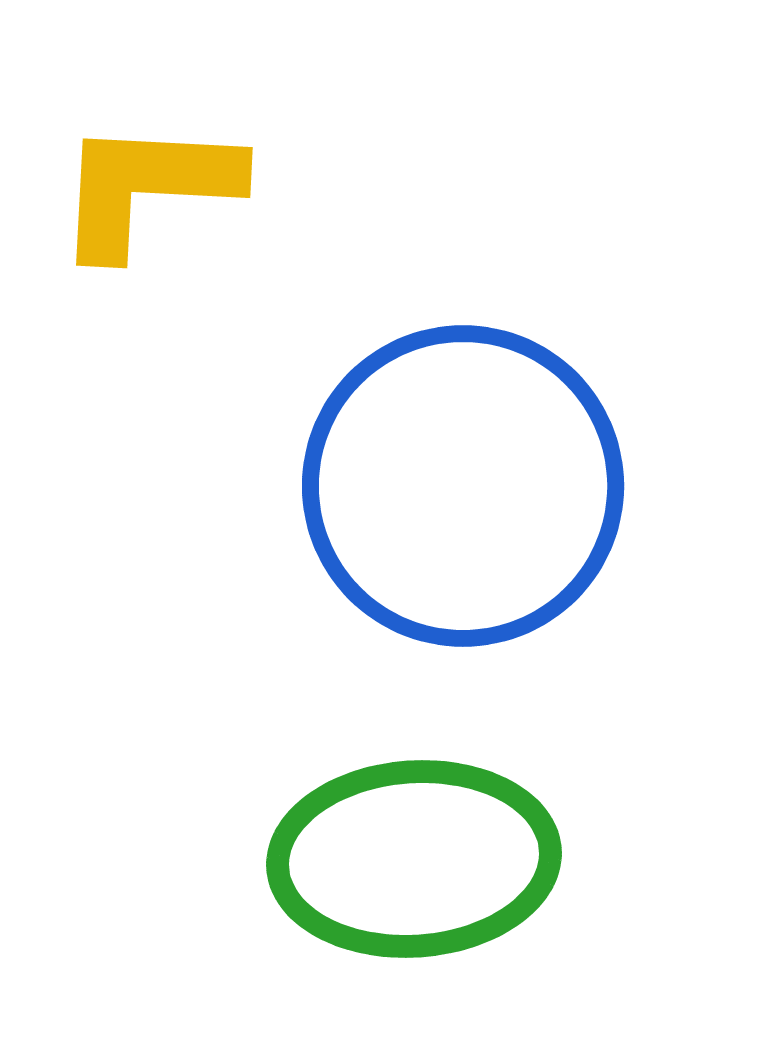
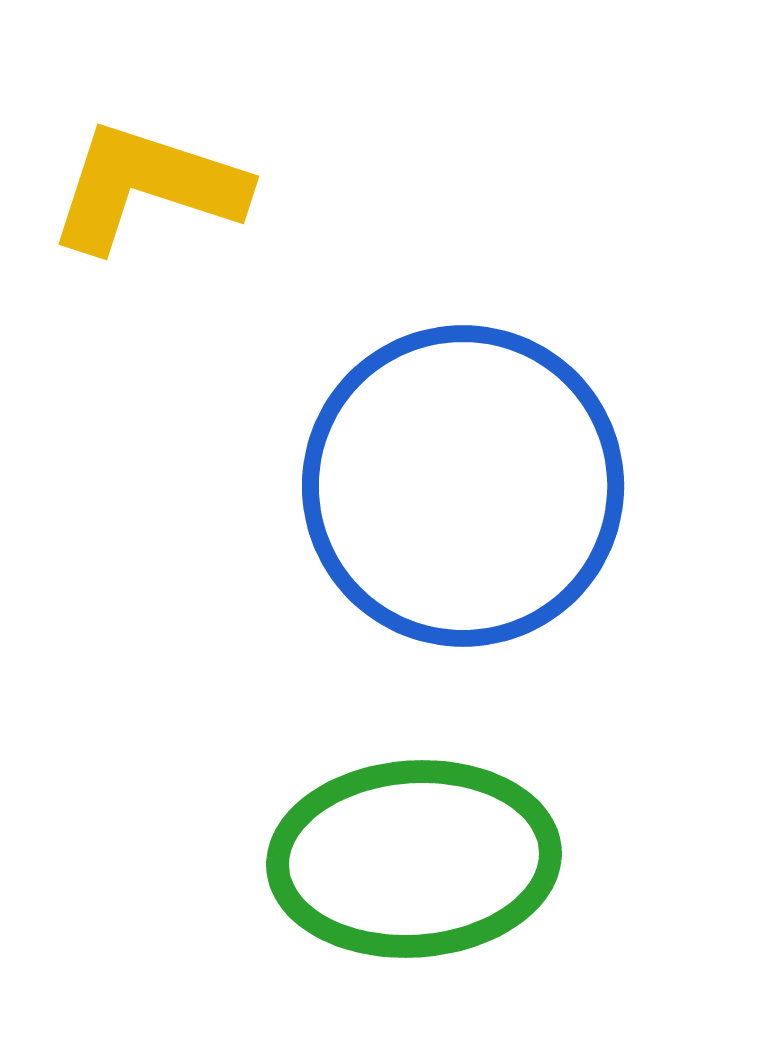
yellow L-shape: rotated 15 degrees clockwise
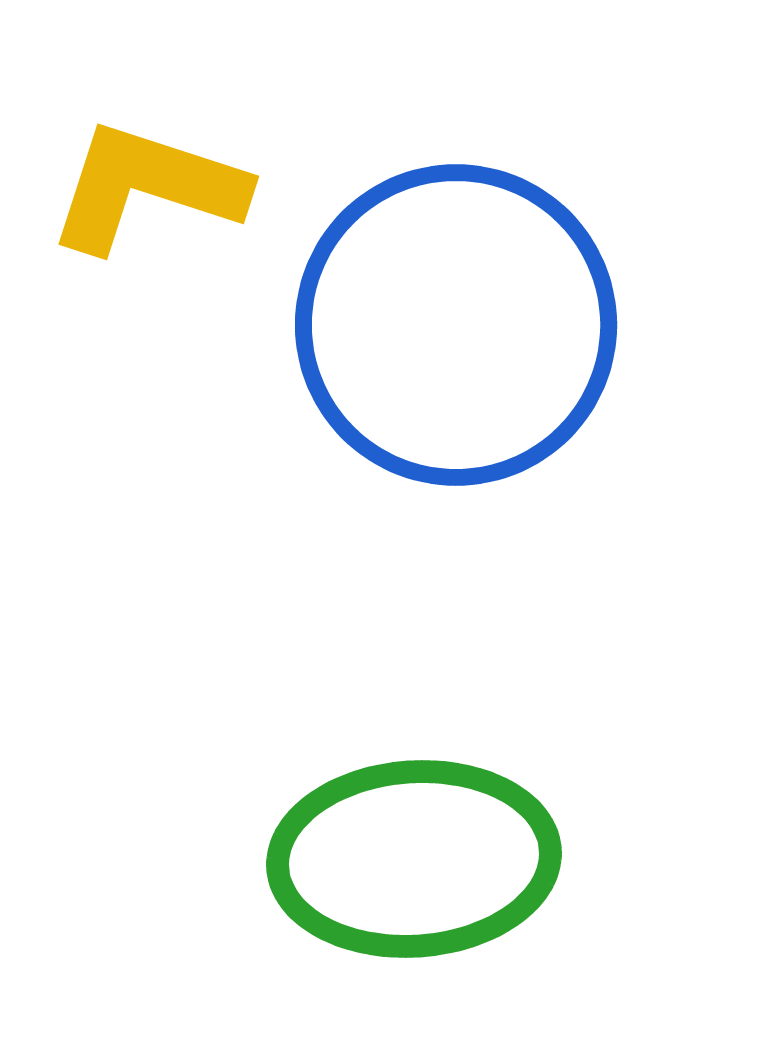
blue circle: moved 7 px left, 161 px up
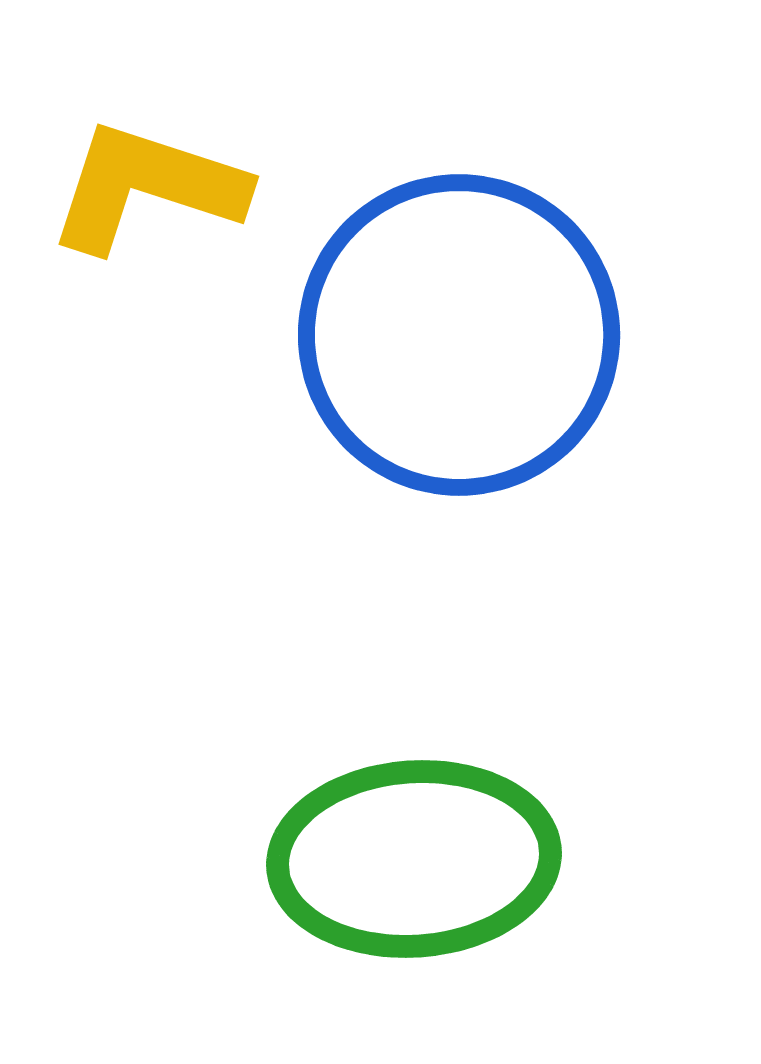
blue circle: moved 3 px right, 10 px down
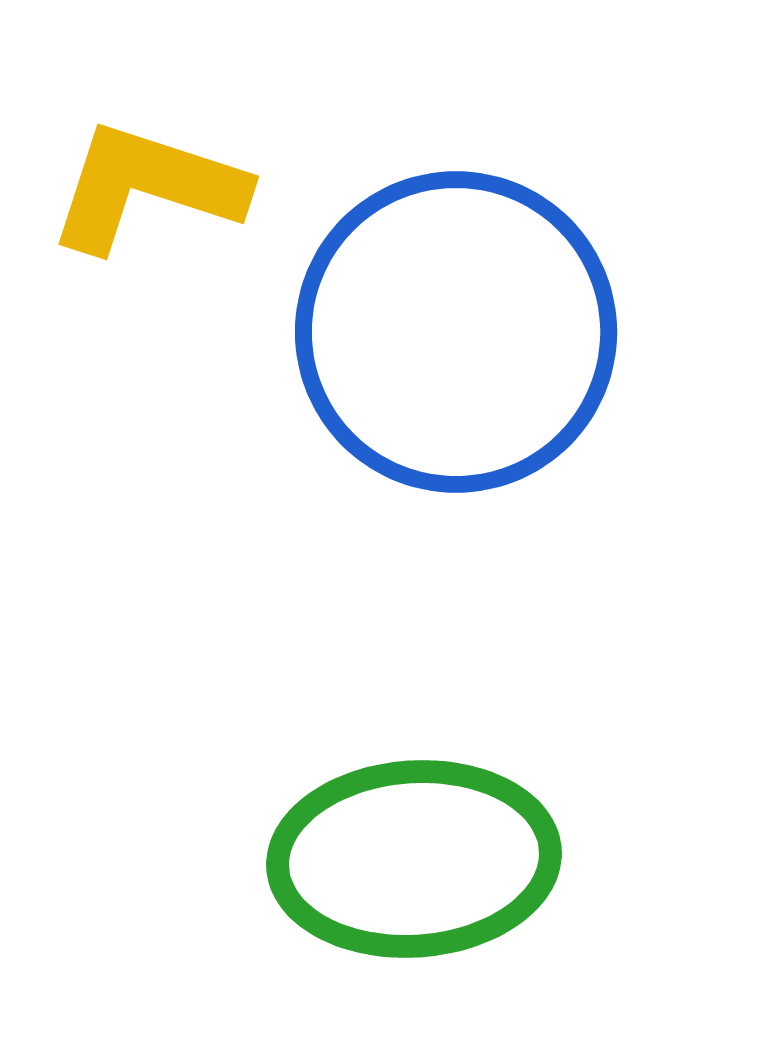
blue circle: moved 3 px left, 3 px up
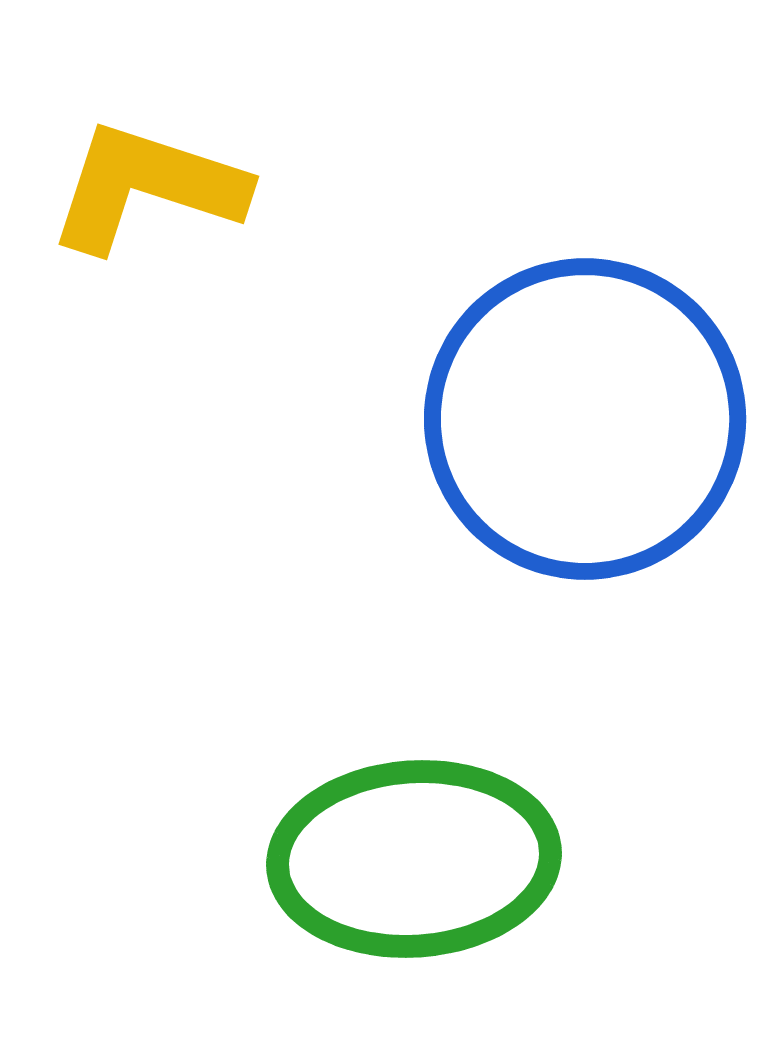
blue circle: moved 129 px right, 87 px down
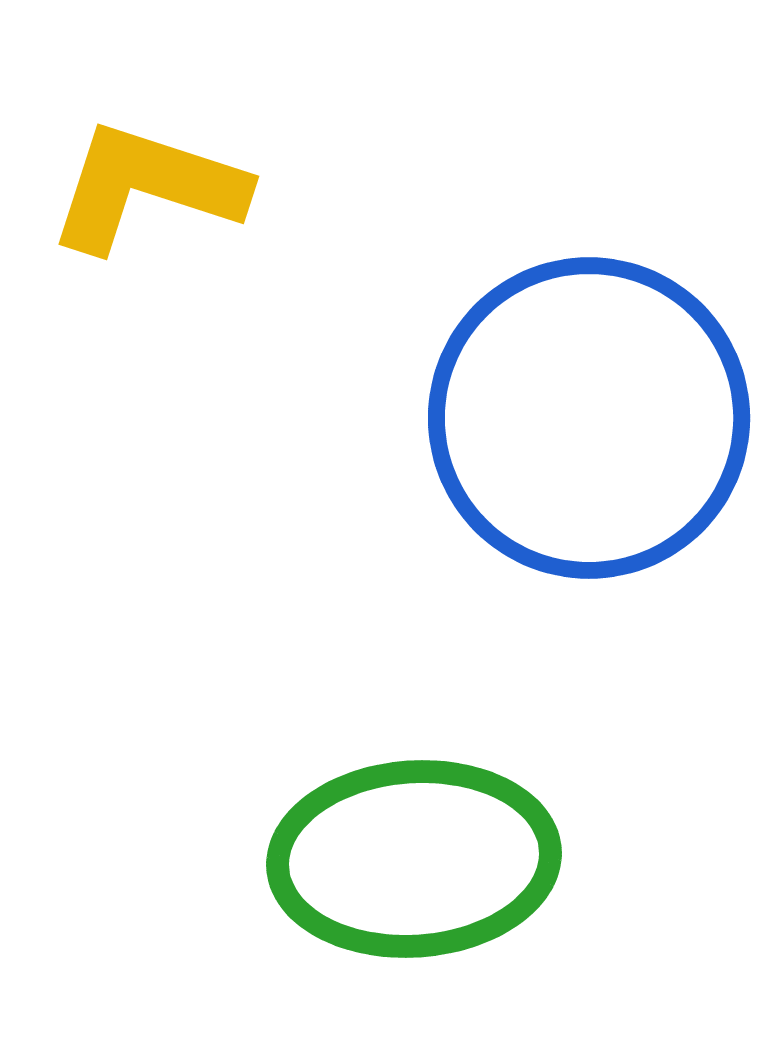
blue circle: moved 4 px right, 1 px up
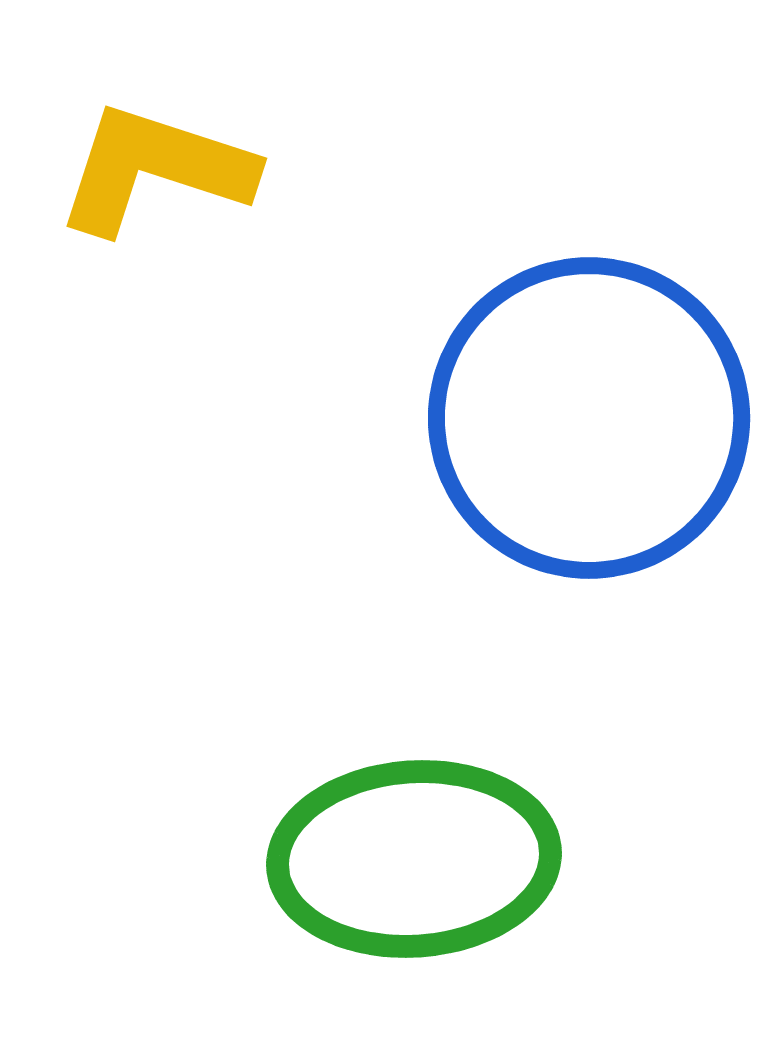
yellow L-shape: moved 8 px right, 18 px up
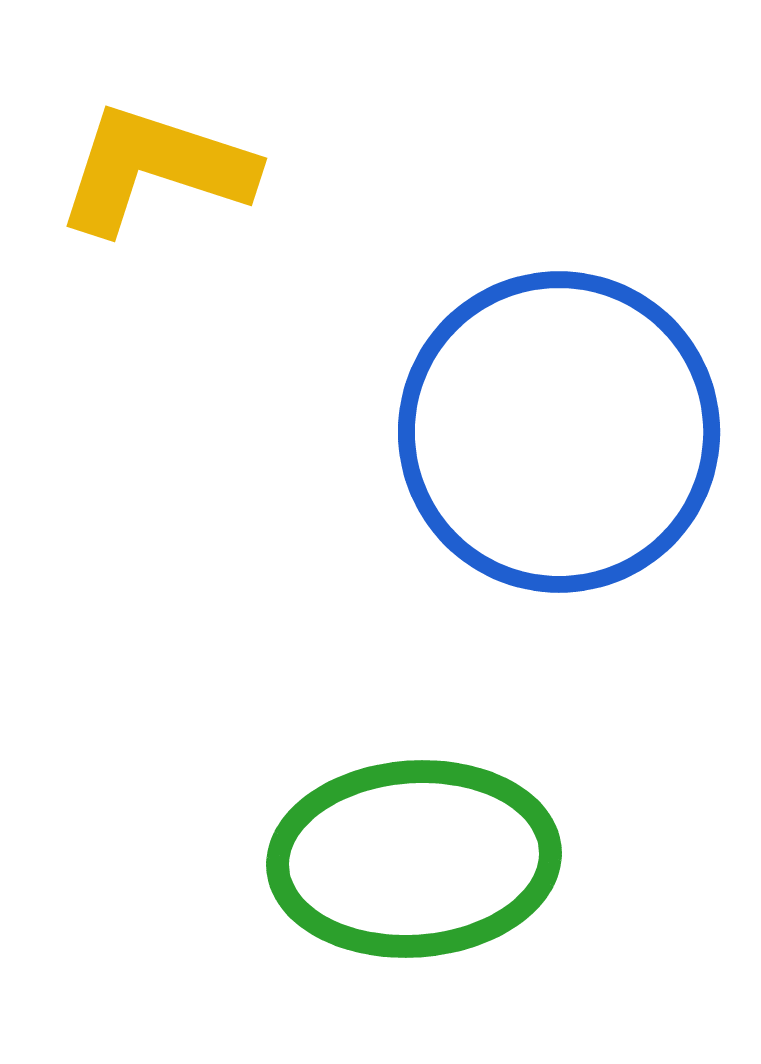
blue circle: moved 30 px left, 14 px down
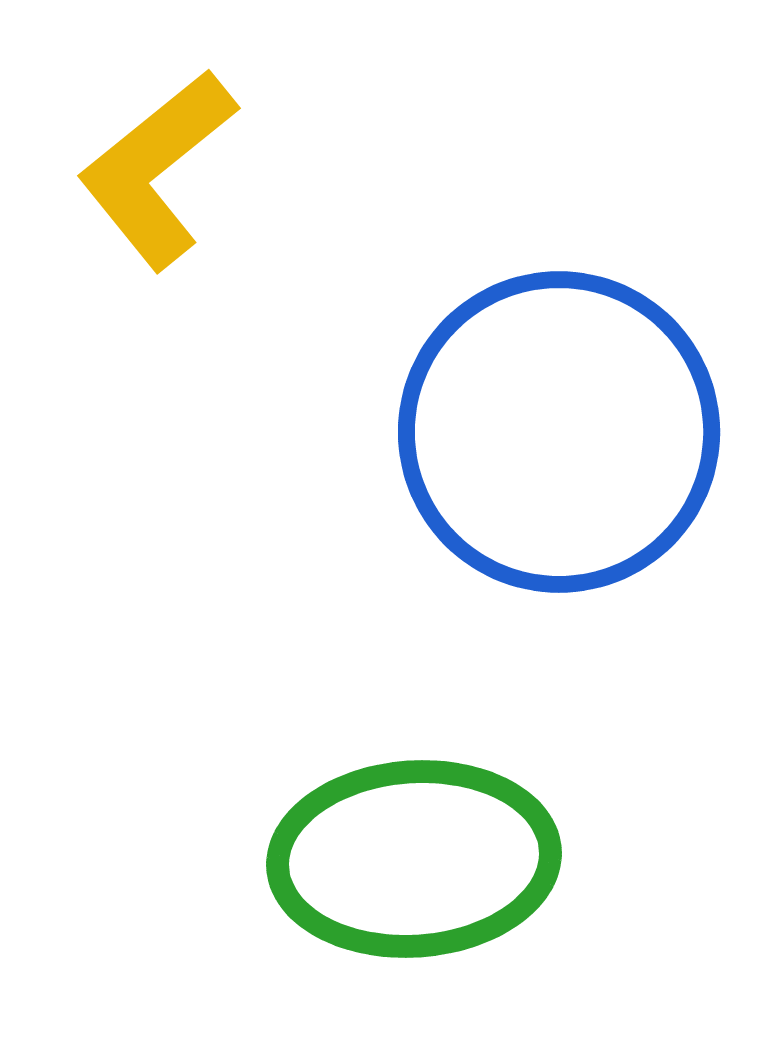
yellow L-shape: moved 2 px right; rotated 57 degrees counterclockwise
